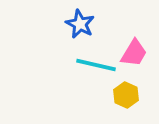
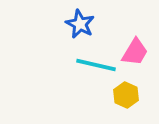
pink trapezoid: moved 1 px right, 1 px up
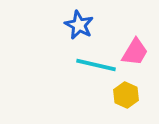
blue star: moved 1 px left, 1 px down
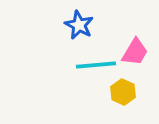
cyan line: rotated 18 degrees counterclockwise
yellow hexagon: moved 3 px left, 3 px up
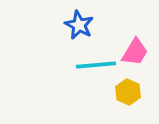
yellow hexagon: moved 5 px right
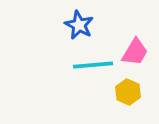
cyan line: moved 3 px left
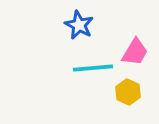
cyan line: moved 3 px down
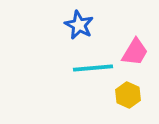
yellow hexagon: moved 3 px down
